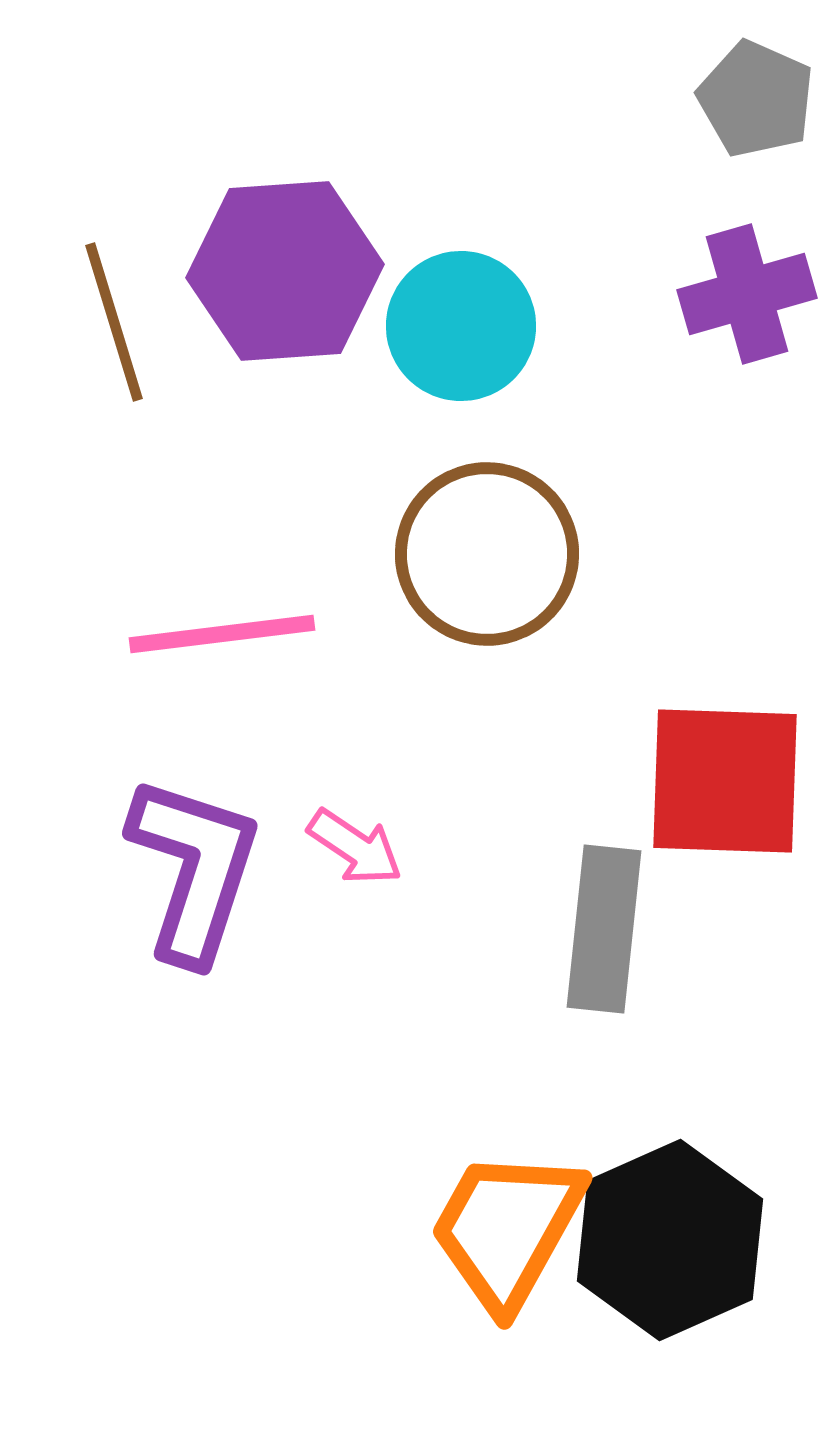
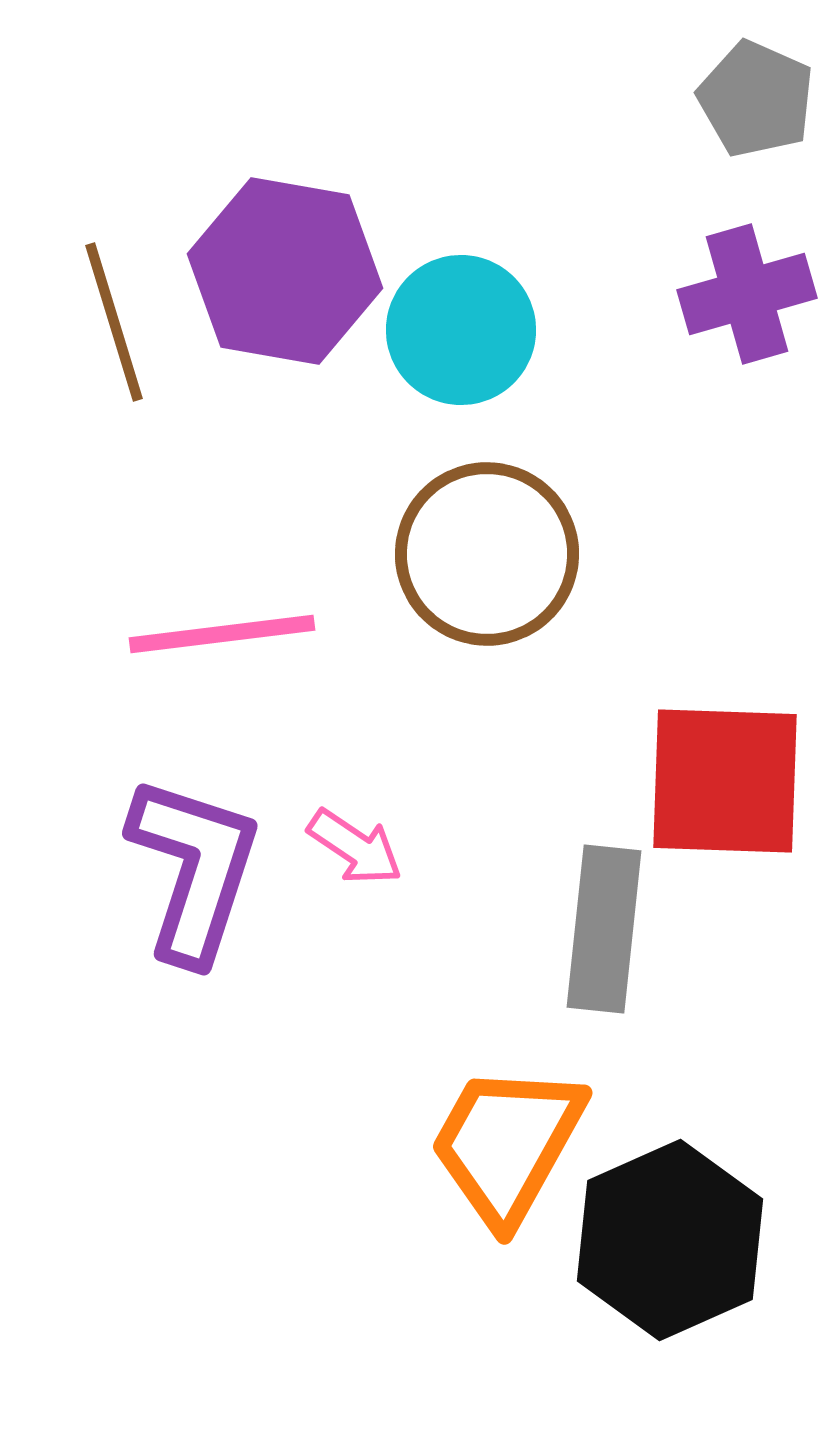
purple hexagon: rotated 14 degrees clockwise
cyan circle: moved 4 px down
orange trapezoid: moved 85 px up
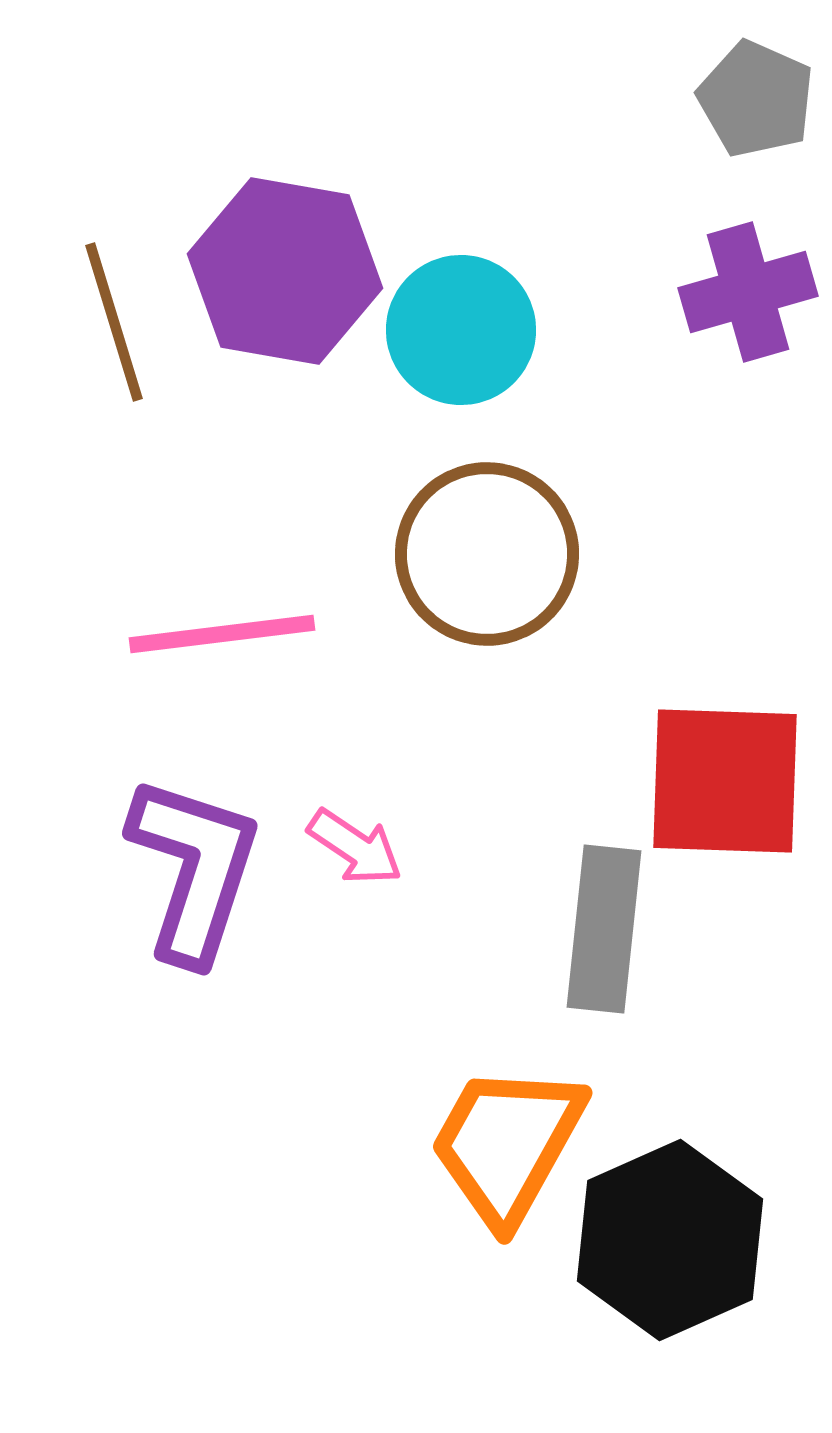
purple cross: moved 1 px right, 2 px up
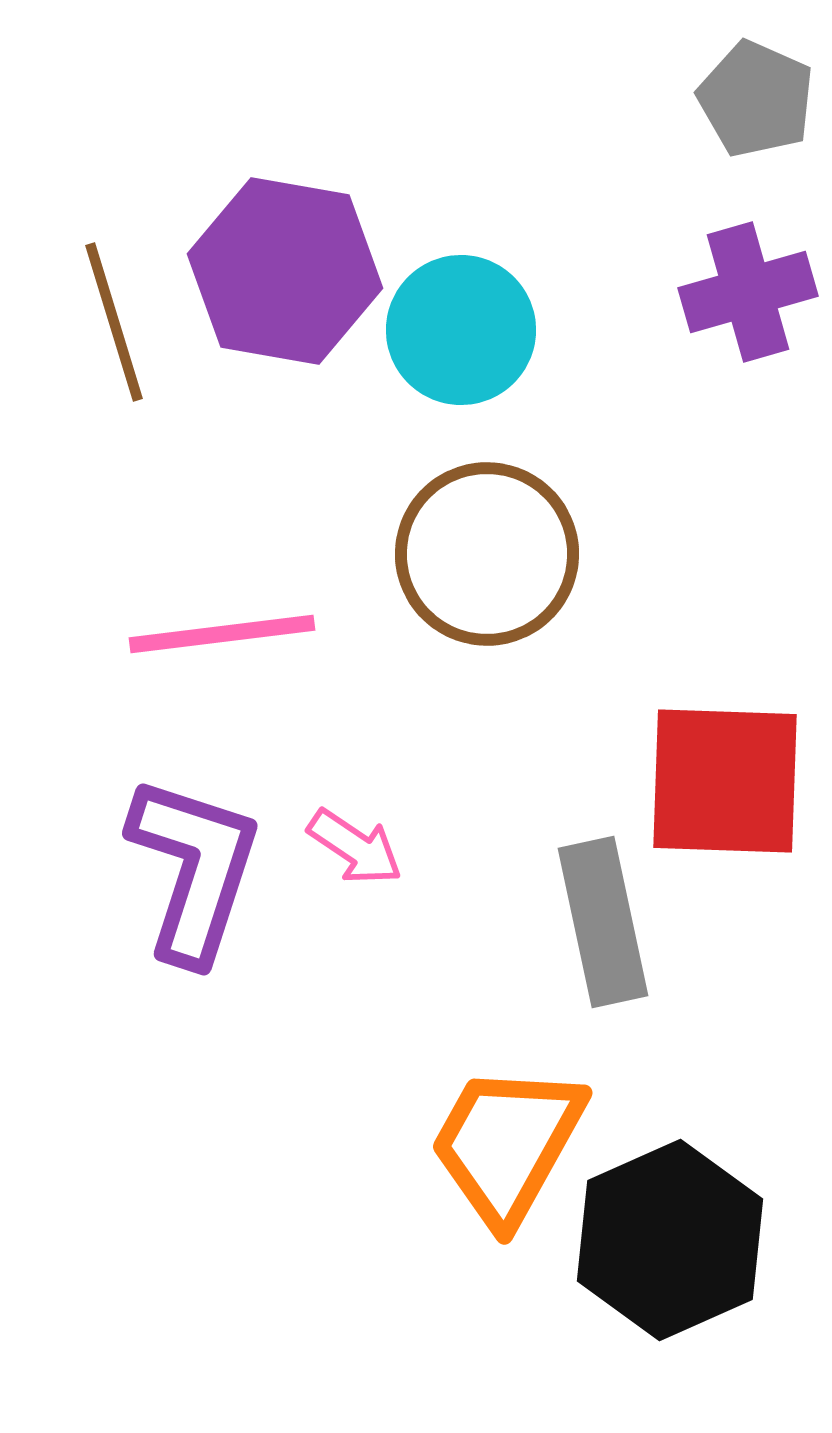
gray rectangle: moved 1 px left, 7 px up; rotated 18 degrees counterclockwise
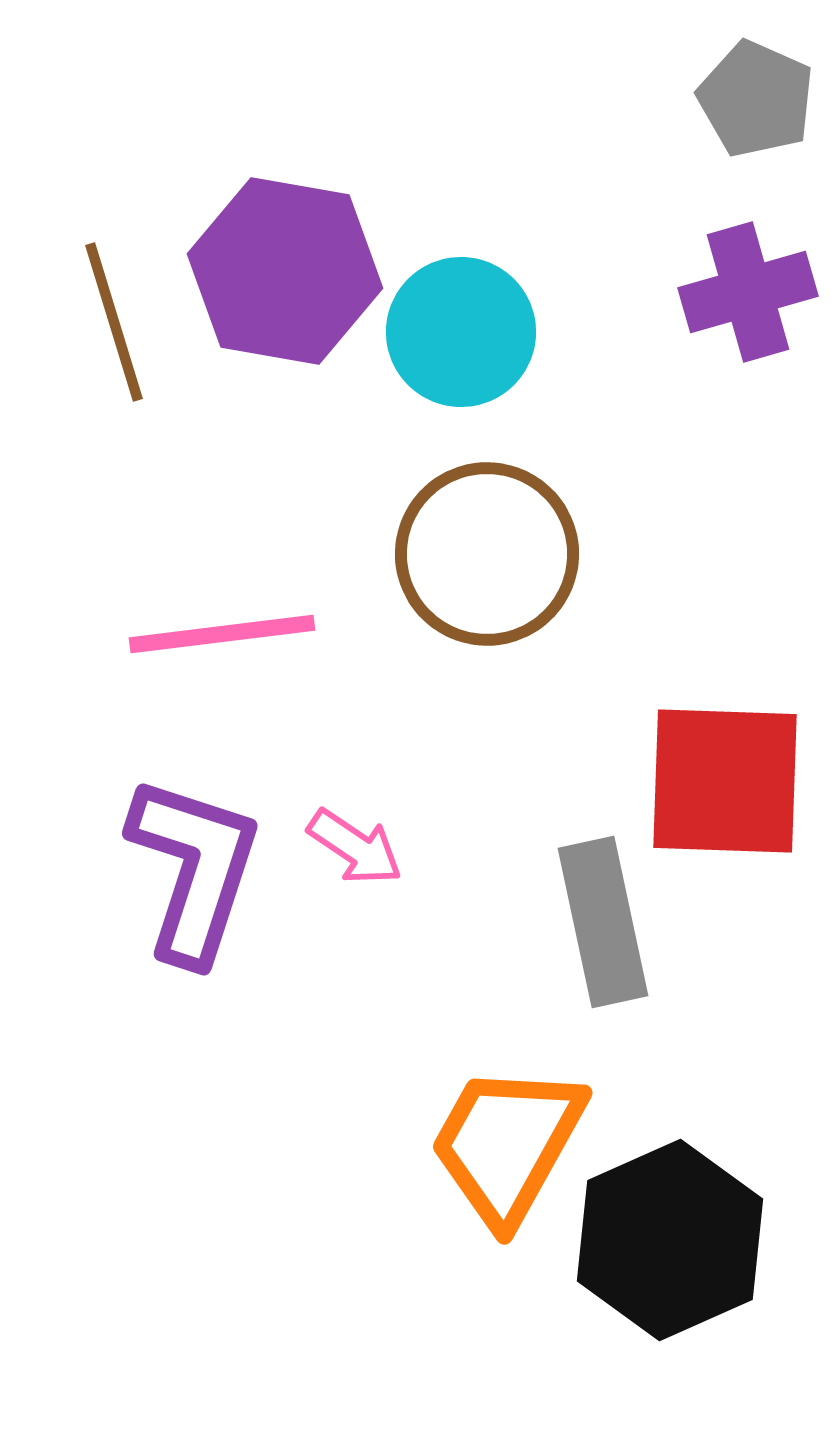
cyan circle: moved 2 px down
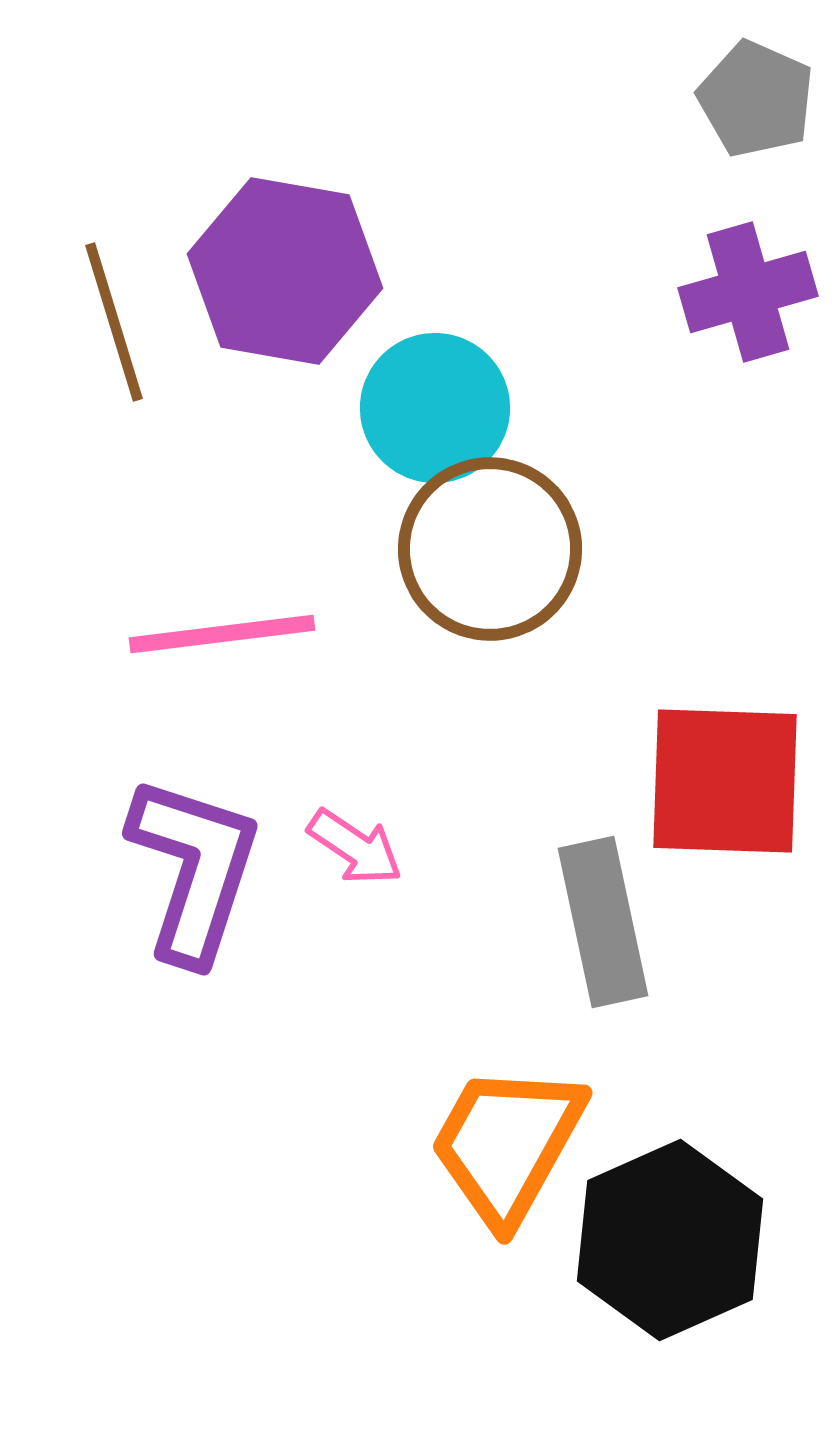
cyan circle: moved 26 px left, 76 px down
brown circle: moved 3 px right, 5 px up
